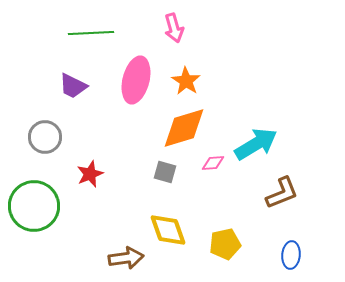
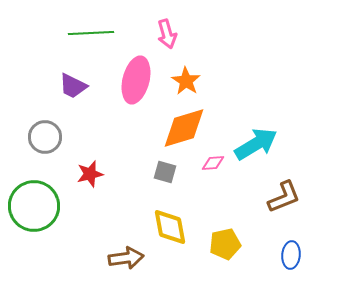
pink arrow: moved 7 px left, 6 px down
red star: rotated 8 degrees clockwise
brown L-shape: moved 2 px right, 4 px down
yellow diamond: moved 2 px right, 3 px up; rotated 9 degrees clockwise
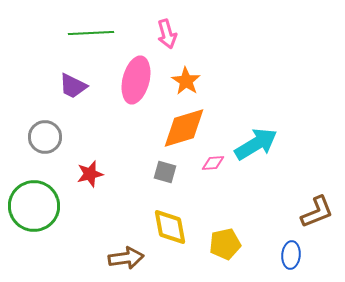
brown L-shape: moved 33 px right, 15 px down
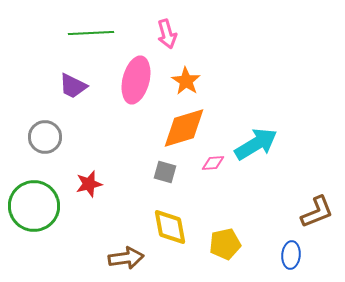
red star: moved 1 px left, 10 px down
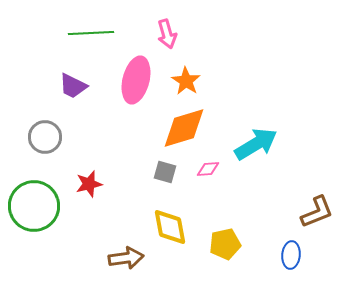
pink diamond: moved 5 px left, 6 px down
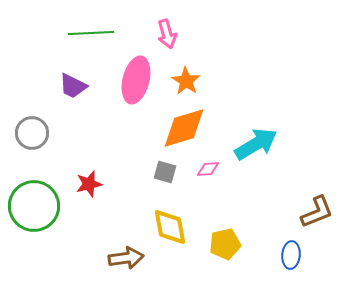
gray circle: moved 13 px left, 4 px up
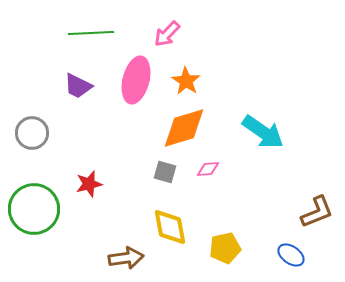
pink arrow: rotated 60 degrees clockwise
purple trapezoid: moved 5 px right
cyan arrow: moved 7 px right, 12 px up; rotated 66 degrees clockwise
green circle: moved 3 px down
yellow pentagon: moved 4 px down
blue ellipse: rotated 60 degrees counterclockwise
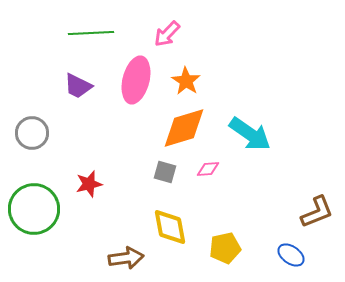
cyan arrow: moved 13 px left, 2 px down
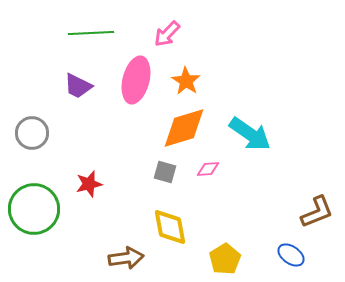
yellow pentagon: moved 11 px down; rotated 20 degrees counterclockwise
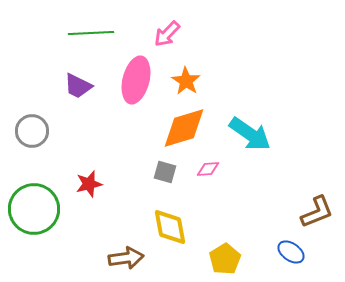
gray circle: moved 2 px up
blue ellipse: moved 3 px up
